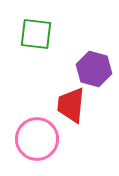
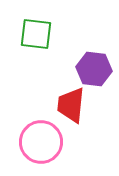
purple hexagon: rotated 8 degrees counterclockwise
pink circle: moved 4 px right, 3 px down
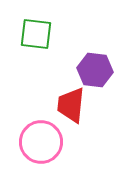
purple hexagon: moved 1 px right, 1 px down
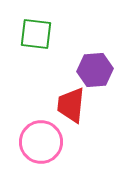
purple hexagon: rotated 12 degrees counterclockwise
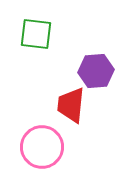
purple hexagon: moved 1 px right, 1 px down
pink circle: moved 1 px right, 5 px down
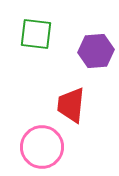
purple hexagon: moved 20 px up
